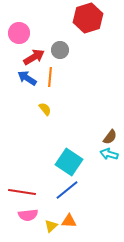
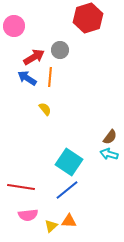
pink circle: moved 5 px left, 7 px up
red line: moved 1 px left, 5 px up
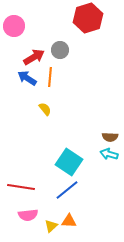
brown semicircle: rotated 56 degrees clockwise
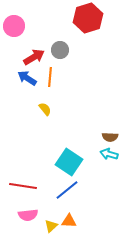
red line: moved 2 px right, 1 px up
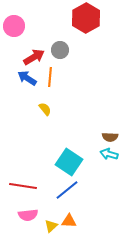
red hexagon: moved 2 px left; rotated 12 degrees counterclockwise
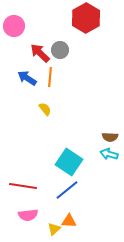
red arrow: moved 6 px right, 4 px up; rotated 105 degrees counterclockwise
yellow triangle: moved 3 px right, 3 px down
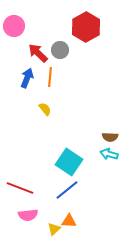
red hexagon: moved 9 px down
red arrow: moved 2 px left
blue arrow: rotated 78 degrees clockwise
red line: moved 3 px left, 2 px down; rotated 12 degrees clockwise
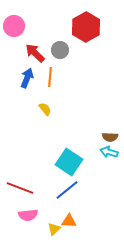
red arrow: moved 3 px left
cyan arrow: moved 2 px up
